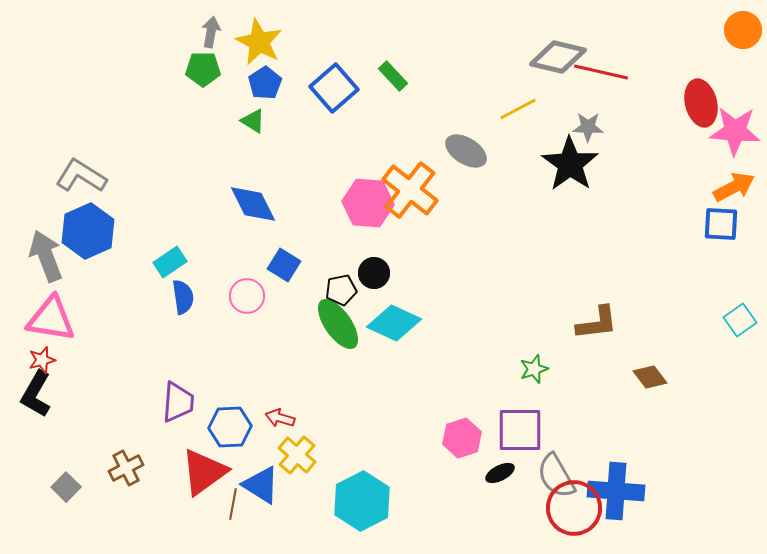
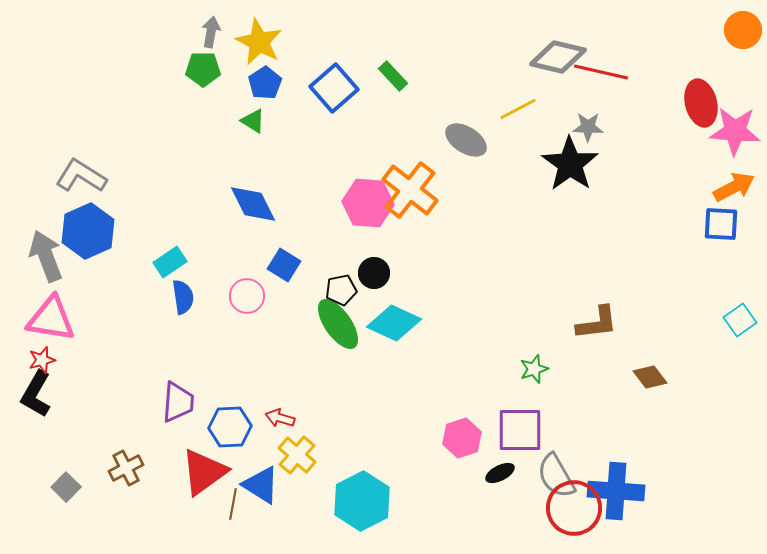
gray ellipse at (466, 151): moved 11 px up
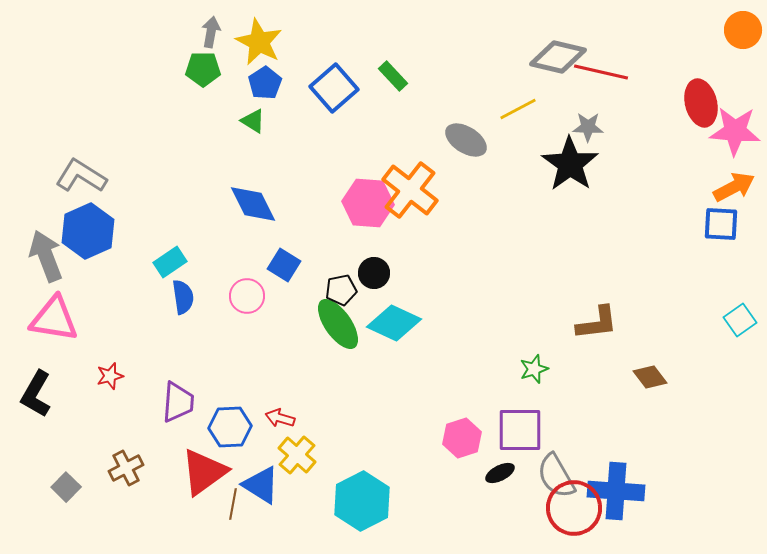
pink triangle at (51, 319): moved 3 px right
red star at (42, 360): moved 68 px right, 16 px down
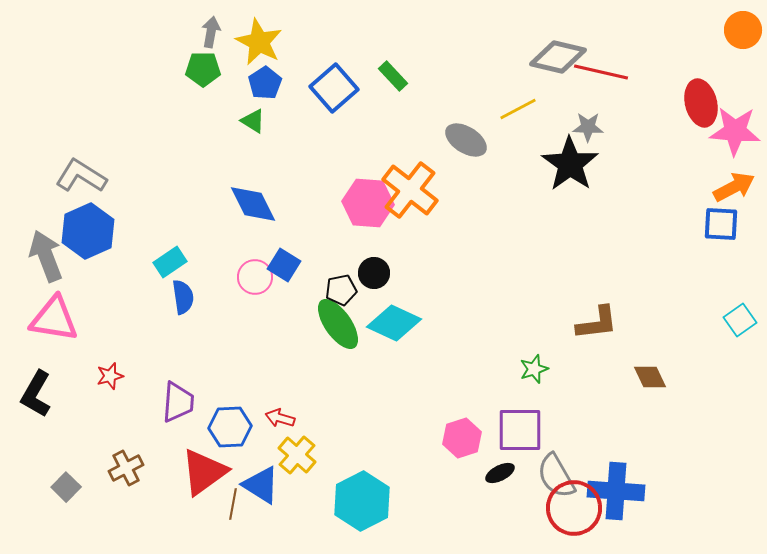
pink circle at (247, 296): moved 8 px right, 19 px up
brown diamond at (650, 377): rotated 12 degrees clockwise
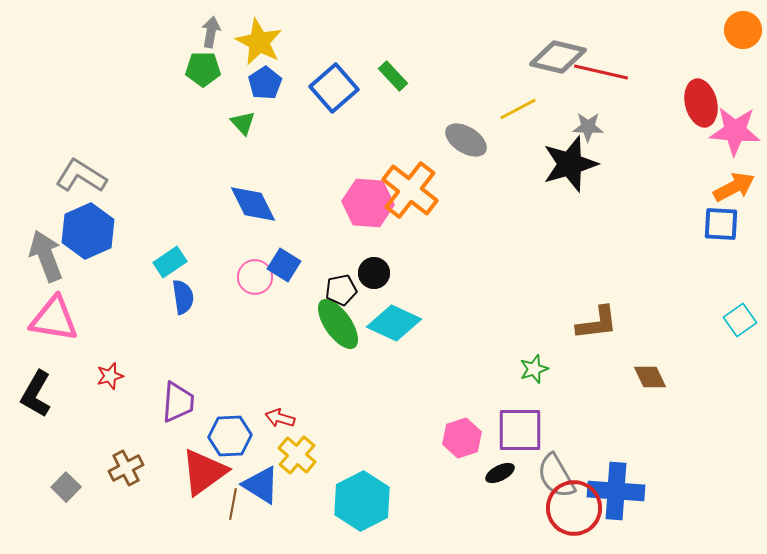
green triangle at (253, 121): moved 10 px left, 2 px down; rotated 16 degrees clockwise
black star at (570, 164): rotated 20 degrees clockwise
blue hexagon at (230, 427): moved 9 px down
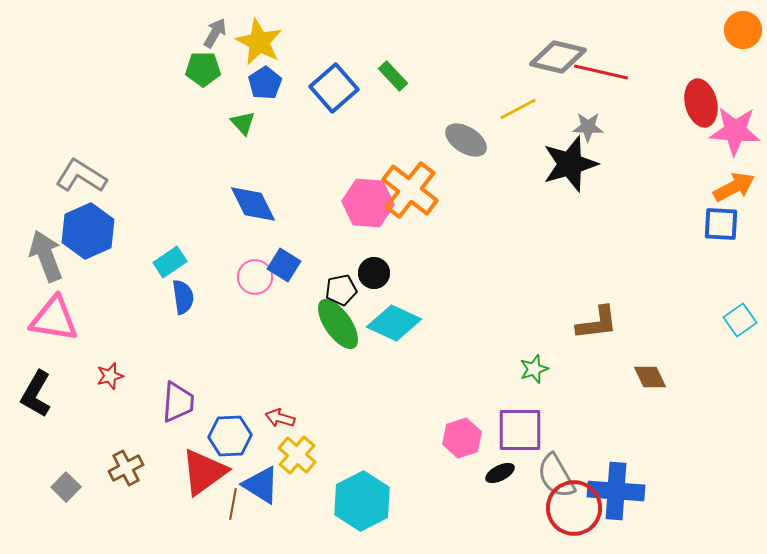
gray arrow at (211, 32): moved 4 px right, 1 px down; rotated 20 degrees clockwise
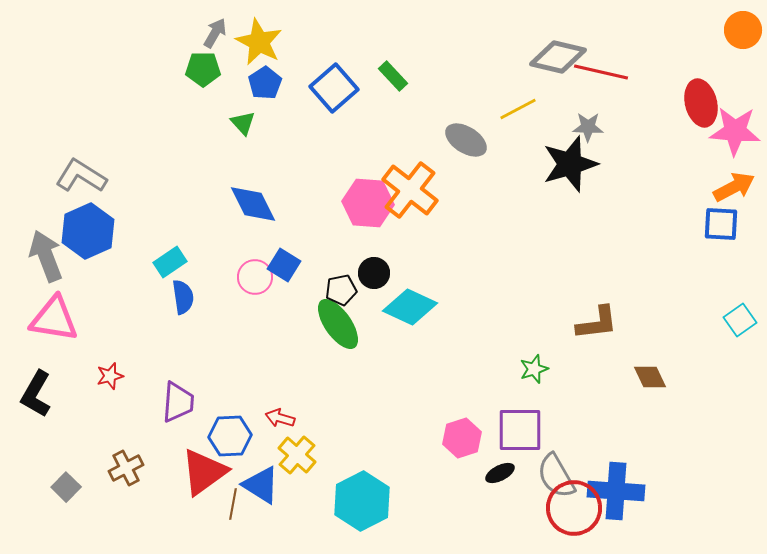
cyan diamond at (394, 323): moved 16 px right, 16 px up
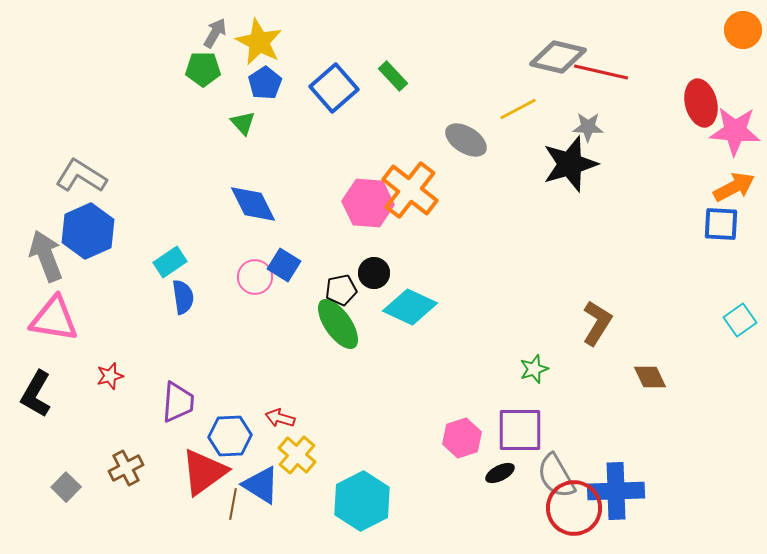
brown L-shape at (597, 323): rotated 51 degrees counterclockwise
blue cross at (616, 491): rotated 6 degrees counterclockwise
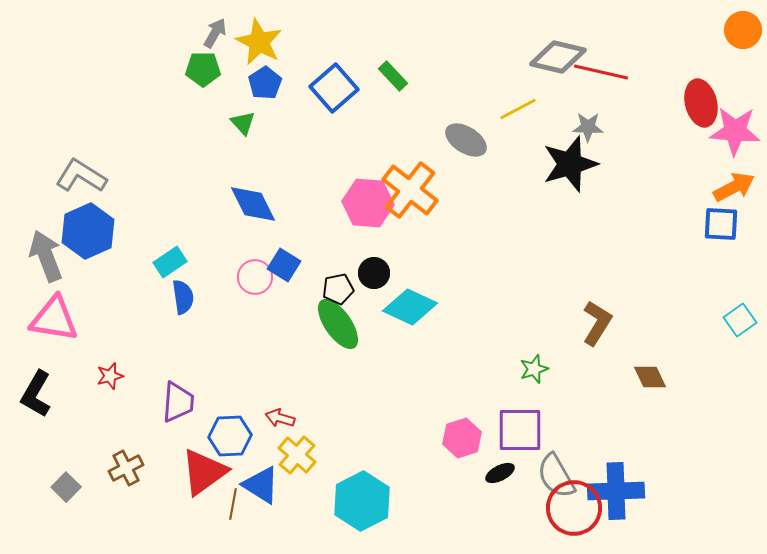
black pentagon at (341, 290): moved 3 px left, 1 px up
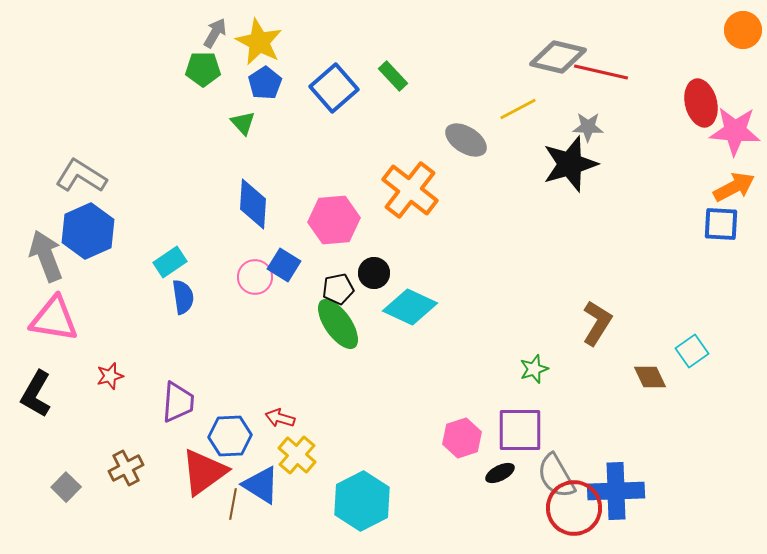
pink hexagon at (368, 203): moved 34 px left, 17 px down; rotated 9 degrees counterclockwise
blue diamond at (253, 204): rotated 30 degrees clockwise
cyan square at (740, 320): moved 48 px left, 31 px down
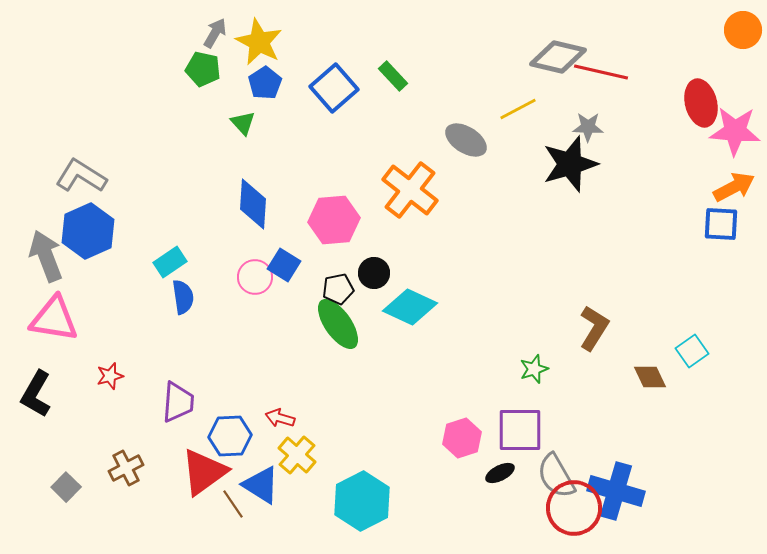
green pentagon at (203, 69): rotated 12 degrees clockwise
brown L-shape at (597, 323): moved 3 px left, 5 px down
blue cross at (616, 491): rotated 18 degrees clockwise
brown line at (233, 504): rotated 44 degrees counterclockwise
